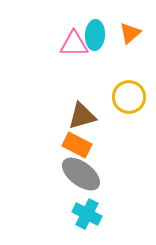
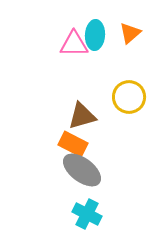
orange rectangle: moved 4 px left, 1 px up
gray ellipse: moved 1 px right, 4 px up
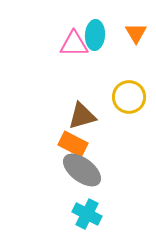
orange triangle: moved 6 px right; rotated 20 degrees counterclockwise
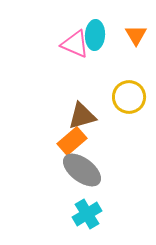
orange triangle: moved 2 px down
pink triangle: moved 1 px right; rotated 24 degrees clockwise
orange rectangle: moved 1 px left, 3 px up; rotated 68 degrees counterclockwise
cyan cross: rotated 32 degrees clockwise
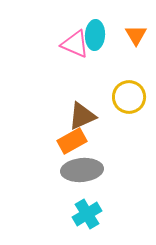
brown triangle: rotated 8 degrees counterclockwise
orange rectangle: rotated 12 degrees clockwise
gray ellipse: rotated 42 degrees counterclockwise
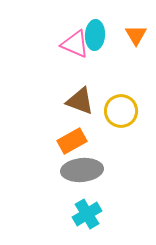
yellow circle: moved 8 px left, 14 px down
brown triangle: moved 2 px left, 15 px up; rotated 44 degrees clockwise
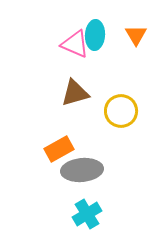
brown triangle: moved 5 px left, 8 px up; rotated 36 degrees counterclockwise
orange rectangle: moved 13 px left, 8 px down
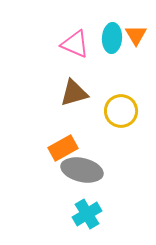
cyan ellipse: moved 17 px right, 3 px down
brown triangle: moved 1 px left
orange rectangle: moved 4 px right, 1 px up
gray ellipse: rotated 18 degrees clockwise
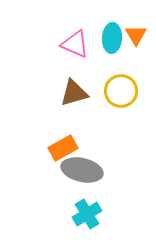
yellow circle: moved 20 px up
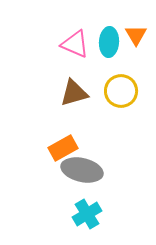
cyan ellipse: moved 3 px left, 4 px down
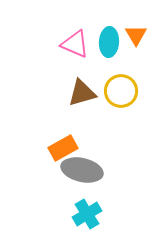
brown triangle: moved 8 px right
